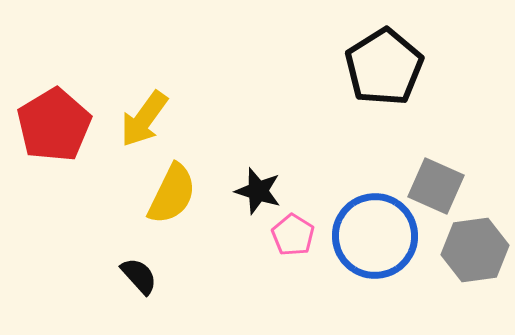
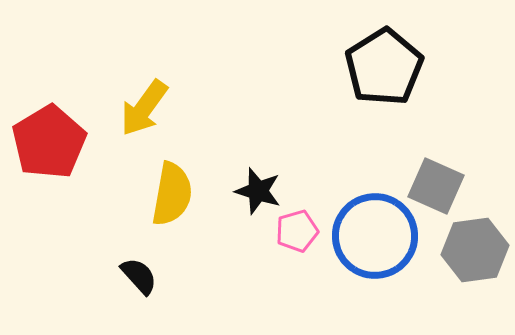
yellow arrow: moved 11 px up
red pentagon: moved 5 px left, 17 px down
yellow semicircle: rotated 16 degrees counterclockwise
pink pentagon: moved 4 px right, 4 px up; rotated 24 degrees clockwise
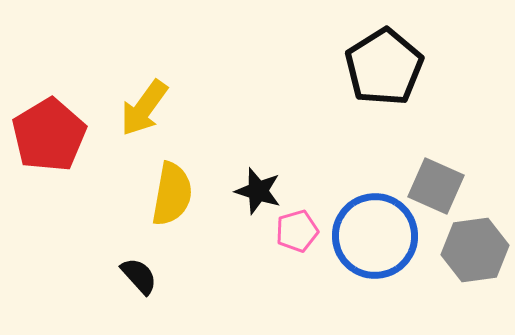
red pentagon: moved 7 px up
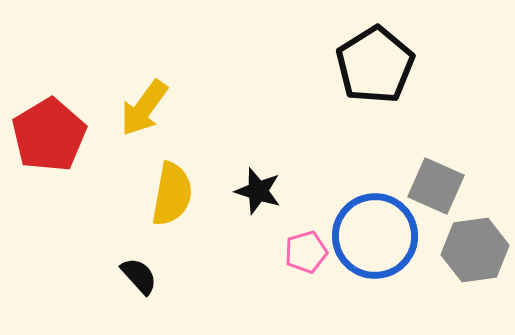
black pentagon: moved 9 px left, 2 px up
pink pentagon: moved 9 px right, 21 px down
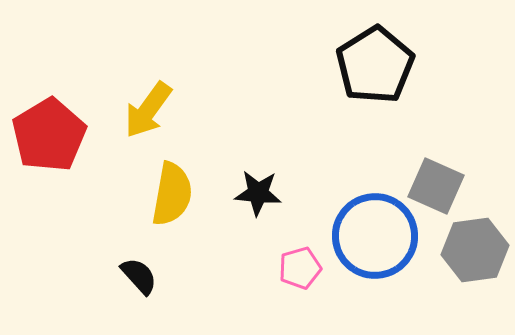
yellow arrow: moved 4 px right, 2 px down
black star: moved 2 px down; rotated 12 degrees counterclockwise
pink pentagon: moved 6 px left, 16 px down
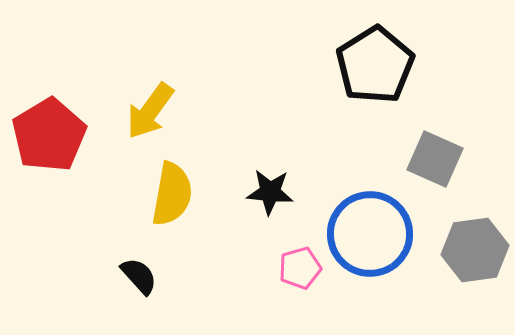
yellow arrow: moved 2 px right, 1 px down
gray square: moved 1 px left, 27 px up
black star: moved 12 px right, 1 px up
blue circle: moved 5 px left, 2 px up
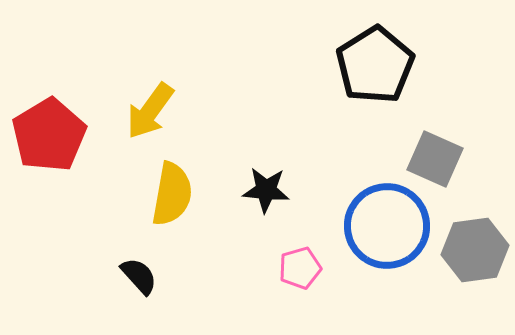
black star: moved 4 px left, 2 px up
blue circle: moved 17 px right, 8 px up
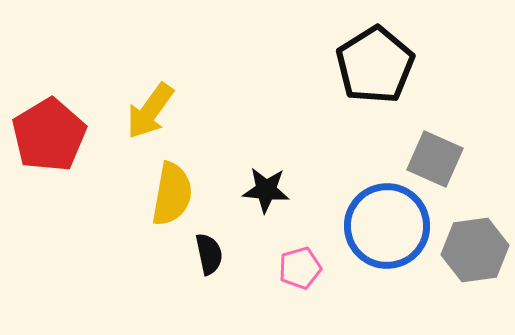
black semicircle: moved 70 px right, 22 px up; rotated 30 degrees clockwise
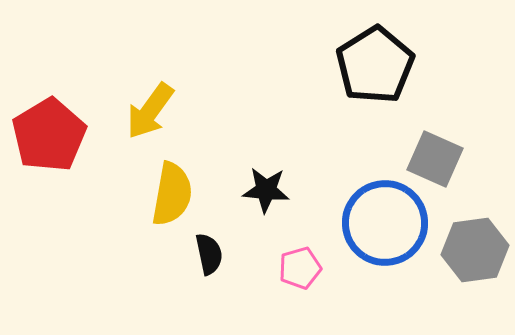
blue circle: moved 2 px left, 3 px up
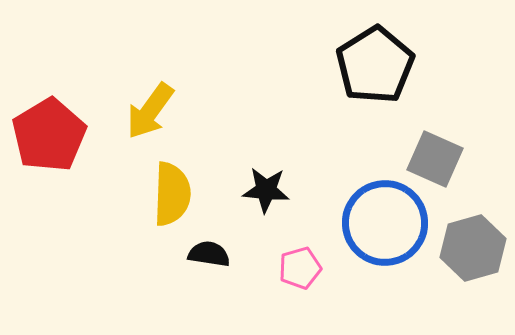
yellow semicircle: rotated 8 degrees counterclockwise
gray hexagon: moved 2 px left, 2 px up; rotated 8 degrees counterclockwise
black semicircle: rotated 69 degrees counterclockwise
